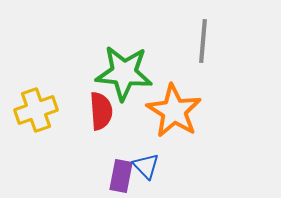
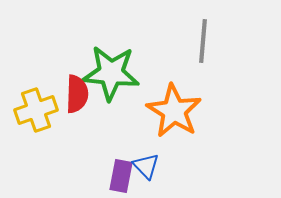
green star: moved 13 px left
red semicircle: moved 24 px left, 17 px up; rotated 6 degrees clockwise
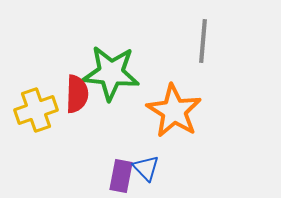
blue triangle: moved 2 px down
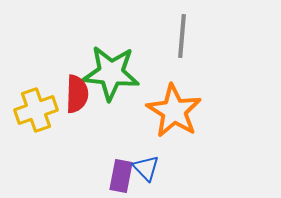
gray line: moved 21 px left, 5 px up
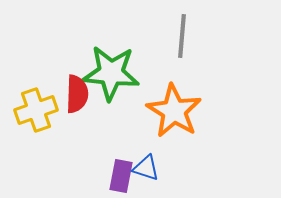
blue triangle: rotated 28 degrees counterclockwise
